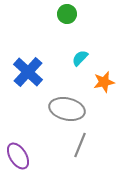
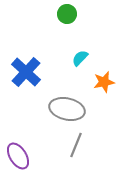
blue cross: moved 2 px left
gray line: moved 4 px left
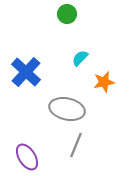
purple ellipse: moved 9 px right, 1 px down
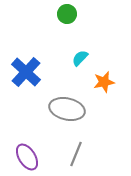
gray line: moved 9 px down
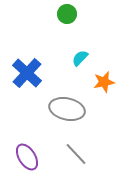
blue cross: moved 1 px right, 1 px down
gray line: rotated 65 degrees counterclockwise
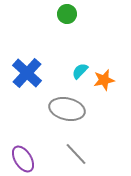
cyan semicircle: moved 13 px down
orange star: moved 2 px up
purple ellipse: moved 4 px left, 2 px down
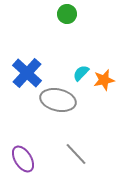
cyan semicircle: moved 1 px right, 2 px down
gray ellipse: moved 9 px left, 9 px up
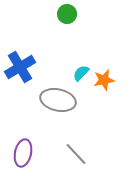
blue cross: moved 7 px left, 6 px up; rotated 16 degrees clockwise
purple ellipse: moved 6 px up; rotated 44 degrees clockwise
